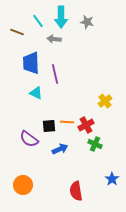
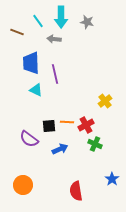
cyan triangle: moved 3 px up
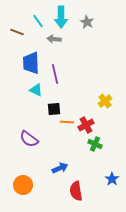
gray star: rotated 16 degrees clockwise
black square: moved 5 px right, 17 px up
blue arrow: moved 19 px down
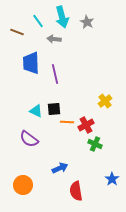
cyan arrow: moved 1 px right; rotated 15 degrees counterclockwise
cyan triangle: moved 21 px down
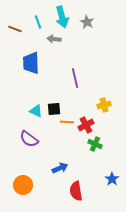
cyan line: moved 1 px down; rotated 16 degrees clockwise
brown line: moved 2 px left, 3 px up
purple line: moved 20 px right, 4 px down
yellow cross: moved 1 px left, 4 px down; rotated 24 degrees clockwise
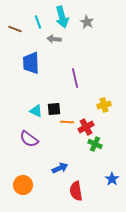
red cross: moved 2 px down
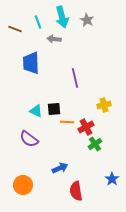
gray star: moved 2 px up
green cross: rotated 32 degrees clockwise
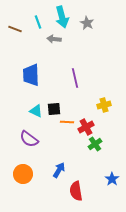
gray star: moved 3 px down
blue trapezoid: moved 12 px down
blue arrow: moved 1 px left, 2 px down; rotated 35 degrees counterclockwise
orange circle: moved 11 px up
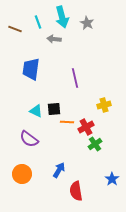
blue trapezoid: moved 6 px up; rotated 10 degrees clockwise
orange circle: moved 1 px left
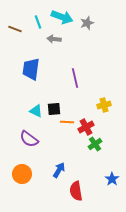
cyan arrow: rotated 55 degrees counterclockwise
gray star: rotated 24 degrees clockwise
